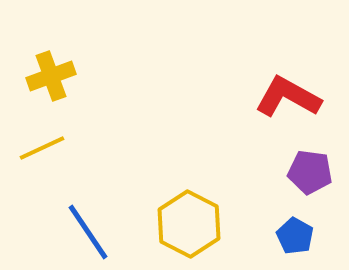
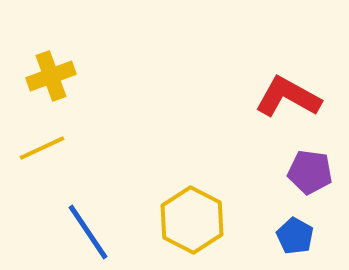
yellow hexagon: moved 3 px right, 4 px up
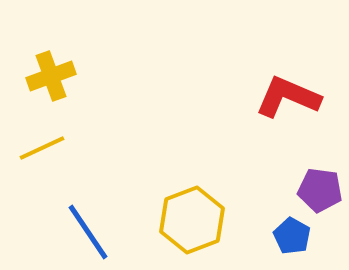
red L-shape: rotated 6 degrees counterclockwise
purple pentagon: moved 10 px right, 18 px down
yellow hexagon: rotated 12 degrees clockwise
blue pentagon: moved 3 px left
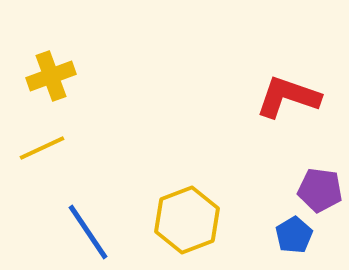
red L-shape: rotated 4 degrees counterclockwise
yellow hexagon: moved 5 px left
blue pentagon: moved 2 px right, 1 px up; rotated 12 degrees clockwise
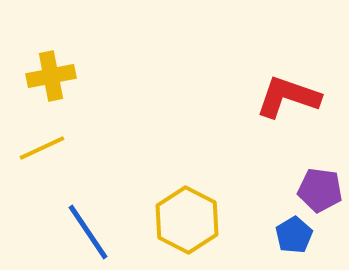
yellow cross: rotated 9 degrees clockwise
yellow hexagon: rotated 12 degrees counterclockwise
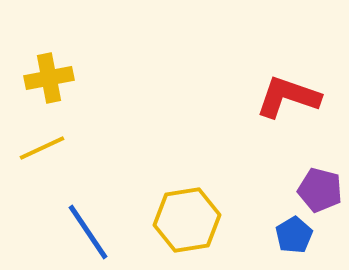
yellow cross: moved 2 px left, 2 px down
purple pentagon: rotated 6 degrees clockwise
yellow hexagon: rotated 24 degrees clockwise
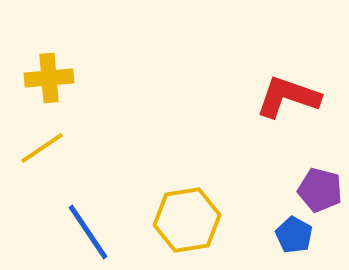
yellow cross: rotated 6 degrees clockwise
yellow line: rotated 9 degrees counterclockwise
blue pentagon: rotated 12 degrees counterclockwise
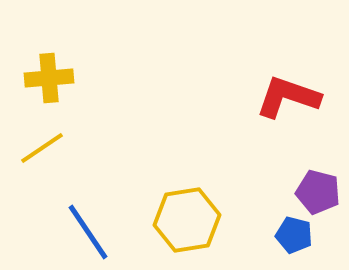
purple pentagon: moved 2 px left, 2 px down
blue pentagon: rotated 15 degrees counterclockwise
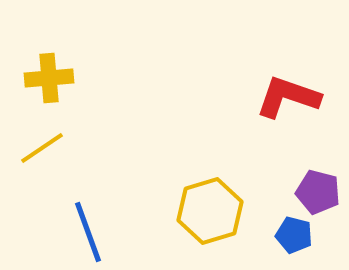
yellow hexagon: moved 23 px right, 9 px up; rotated 8 degrees counterclockwise
blue line: rotated 14 degrees clockwise
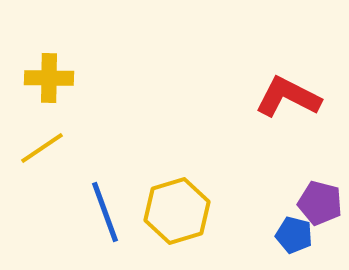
yellow cross: rotated 6 degrees clockwise
red L-shape: rotated 8 degrees clockwise
purple pentagon: moved 2 px right, 11 px down
yellow hexagon: moved 33 px left
blue line: moved 17 px right, 20 px up
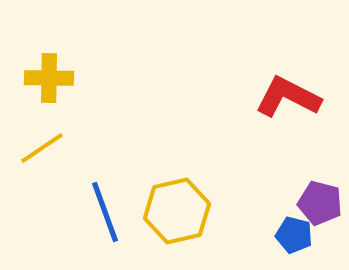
yellow hexagon: rotated 4 degrees clockwise
